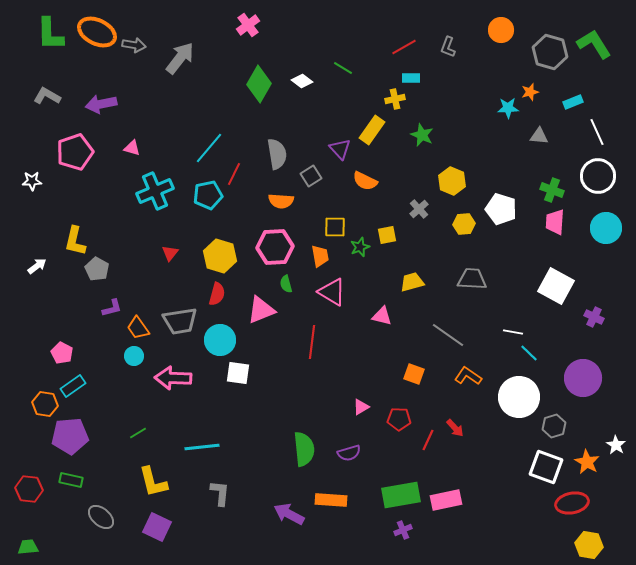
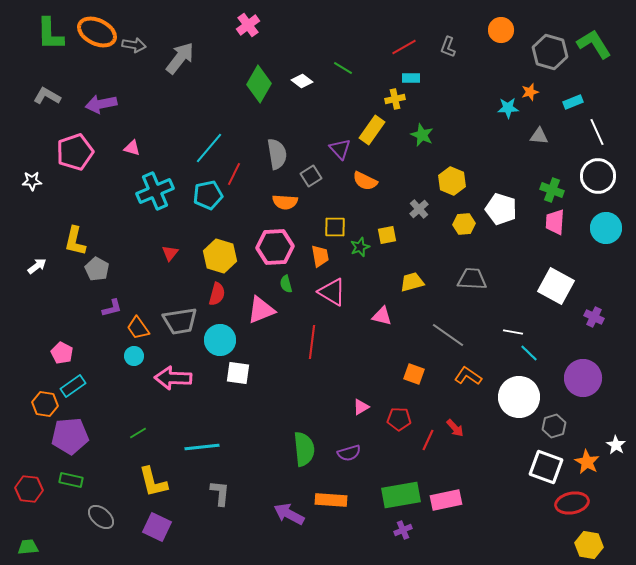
orange semicircle at (281, 201): moved 4 px right, 1 px down
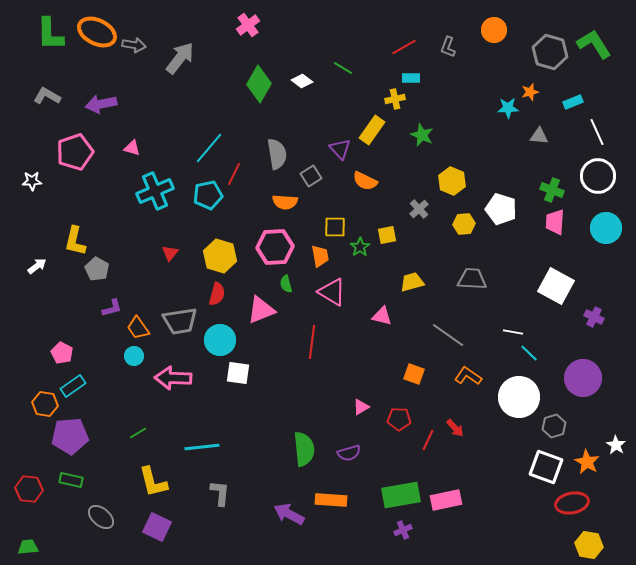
orange circle at (501, 30): moved 7 px left
green star at (360, 247): rotated 12 degrees counterclockwise
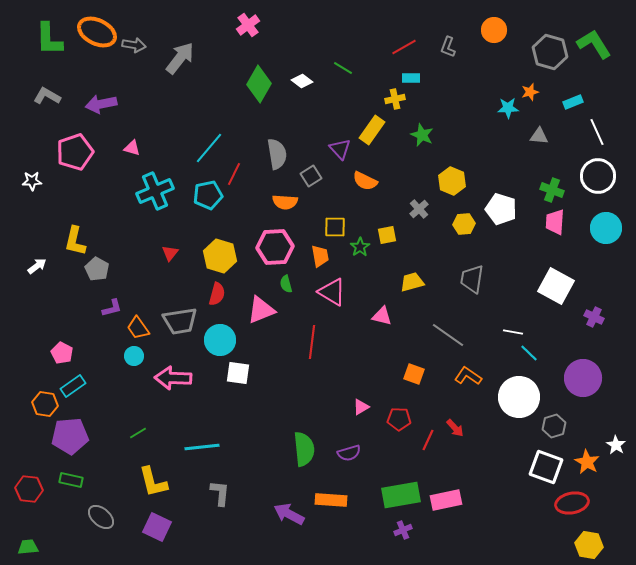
green L-shape at (50, 34): moved 1 px left, 5 px down
gray trapezoid at (472, 279): rotated 84 degrees counterclockwise
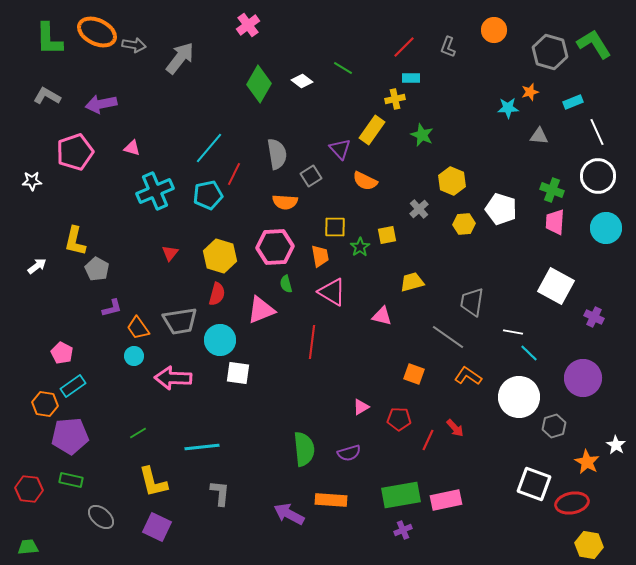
red line at (404, 47): rotated 15 degrees counterclockwise
gray trapezoid at (472, 279): moved 23 px down
gray line at (448, 335): moved 2 px down
white square at (546, 467): moved 12 px left, 17 px down
